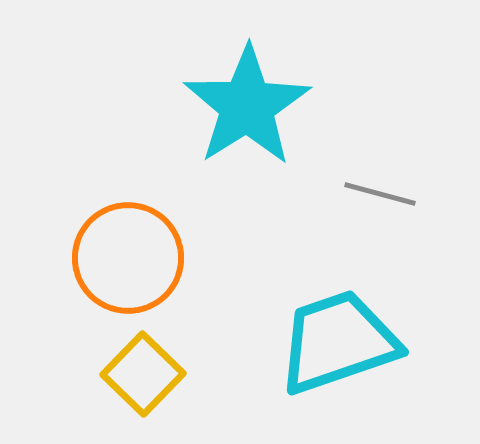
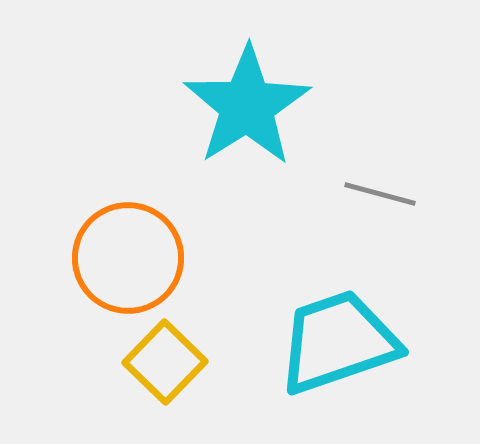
yellow square: moved 22 px right, 12 px up
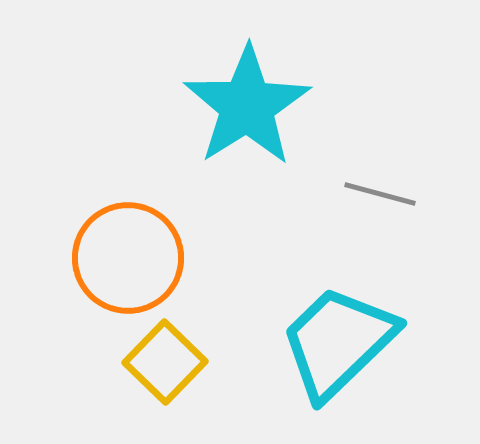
cyan trapezoid: rotated 25 degrees counterclockwise
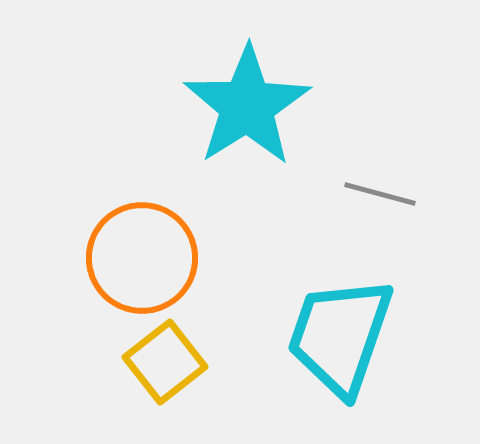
orange circle: moved 14 px right
cyan trapezoid: moved 2 px right, 6 px up; rotated 27 degrees counterclockwise
yellow square: rotated 8 degrees clockwise
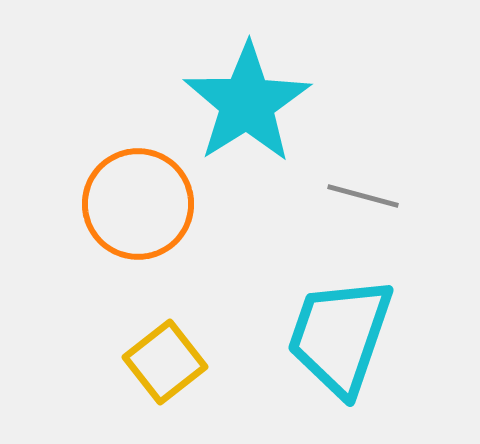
cyan star: moved 3 px up
gray line: moved 17 px left, 2 px down
orange circle: moved 4 px left, 54 px up
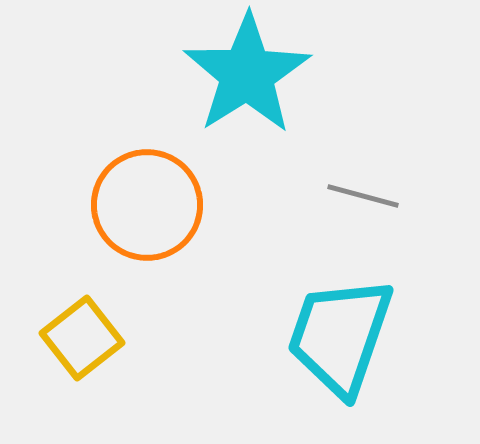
cyan star: moved 29 px up
orange circle: moved 9 px right, 1 px down
yellow square: moved 83 px left, 24 px up
